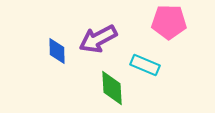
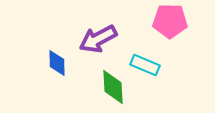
pink pentagon: moved 1 px right, 1 px up
blue diamond: moved 12 px down
green diamond: moved 1 px right, 1 px up
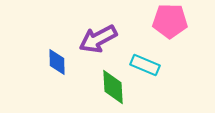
blue diamond: moved 1 px up
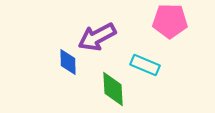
purple arrow: moved 1 px left, 2 px up
blue diamond: moved 11 px right
green diamond: moved 2 px down
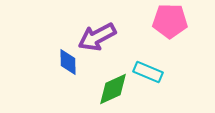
cyan rectangle: moved 3 px right, 7 px down
green diamond: rotated 69 degrees clockwise
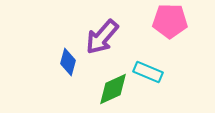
purple arrow: moved 5 px right; rotated 21 degrees counterclockwise
blue diamond: rotated 16 degrees clockwise
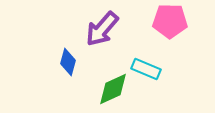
purple arrow: moved 8 px up
cyan rectangle: moved 2 px left, 3 px up
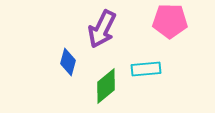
purple arrow: rotated 15 degrees counterclockwise
cyan rectangle: rotated 28 degrees counterclockwise
green diamond: moved 7 px left, 3 px up; rotated 15 degrees counterclockwise
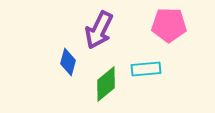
pink pentagon: moved 1 px left, 4 px down
purple arrow: moved 3 px left, 1 px down
green diamond: moved 2 px up
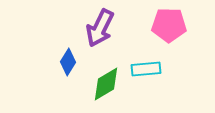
purple arrow: moved 1 px right, 2 px up
blue diamond: rotated 16 degrees clockwise
green diamond: rotated 9 degrees clockwise
